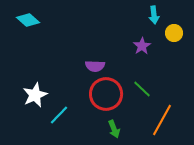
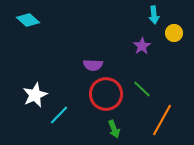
purple semicircle: moved 2 px left, 1 px up
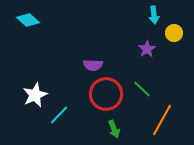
purple star: moved 5 px right, 3 px down
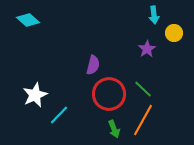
purple semicircle: rotated 78 degrees counterclockwise
green line: moved 1 px right
red circle: moved 3 px right
orange line: moved 19 px left
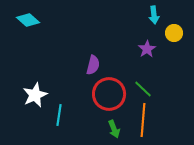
cyan line: rotated 35 degrees counterclockwise
orange line: rotated 24 degrees counterclockwise
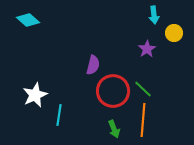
red circle: moved 4 px right, 3 px up
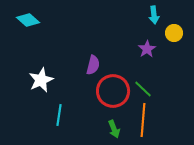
white star: moved 6 px right, 15 px up
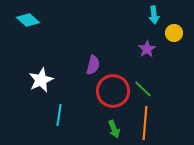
orange line: moved 2 px right, 3 px down
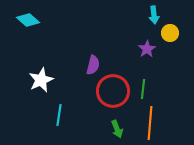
yellow circle: moved 4 px left
green line: rotated 54 degrees clockwise
orange line: moved 5 px right
green arrow: moved 3 px right
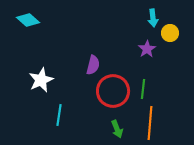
cyan arrow: moved 1 px left, 3 px down
